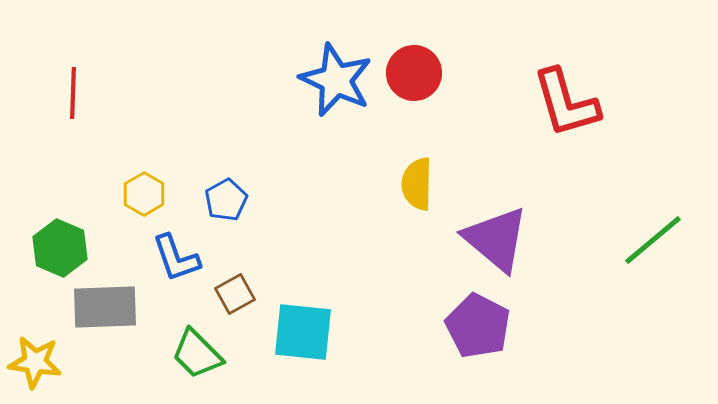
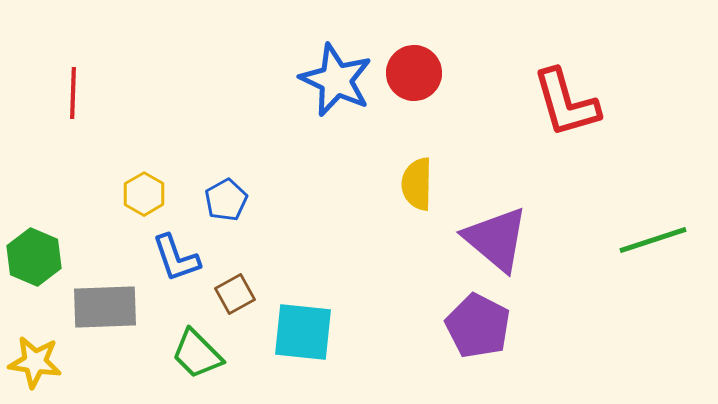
green line: rotated 22 degrees clockwise
green hexagon: moved 26 px left, 9 px down
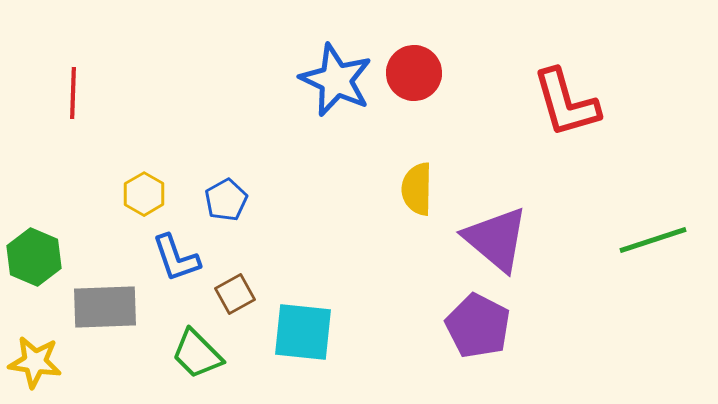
yellow semicircle: moved 5 px down
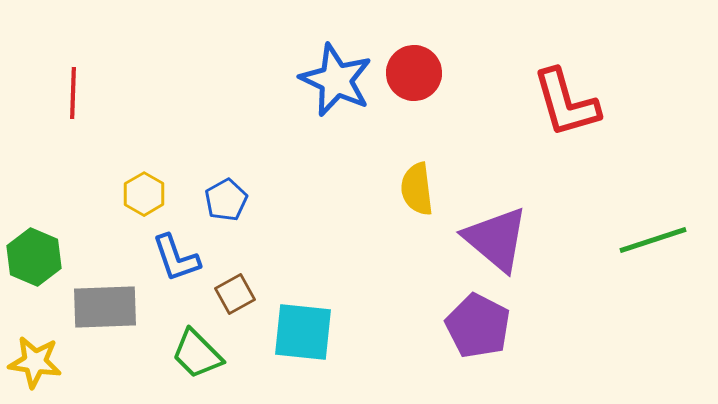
yellow semicircle: rotated 8 degrees counterclockwise
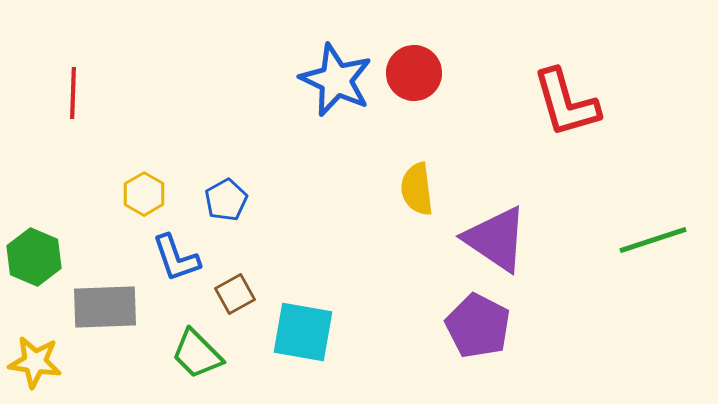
purple triangle: rotated 6 degrees counterclockwise
cyan square: rotated 4 degrees clockwise
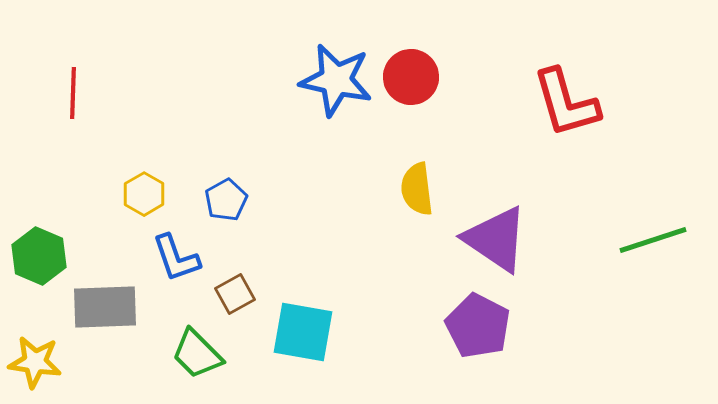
red circle: moved 3 px left, 4 px down
blue star: rotated 12 degrees counterclockwise
green hexagon: moved 5 px right, 1 px up
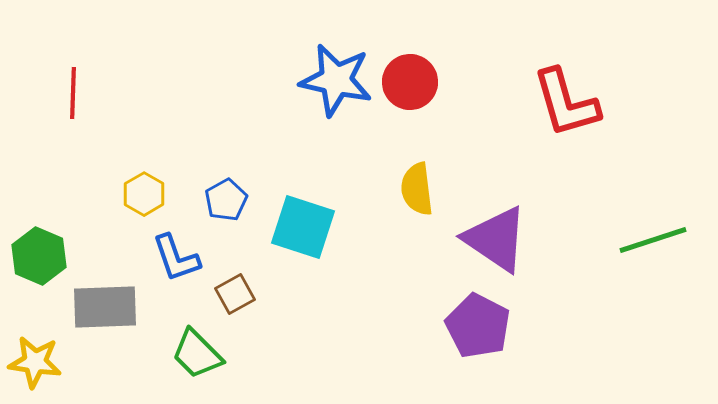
red circle: moved 1 px left, 5 px down
cyan square: moved 105 px up; rotated 8 degrees clockwise
